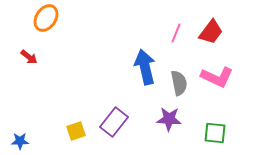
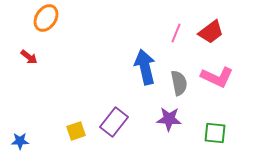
red trapezoid: rotated 16 degrees clockwise
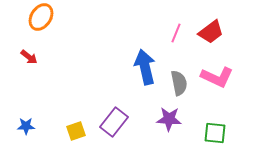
orange ellipse: moved 5 px left, 1 px up
blue star: moved 6 px right, 15 px up
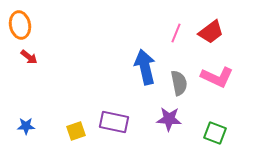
orange ellipse: moved 21 px left, 8 px down; rotated 44 degrees counterclockwise
purple rectangle: rotated 64 degrees clockwise
green square: rotated 15 degrees clockwise
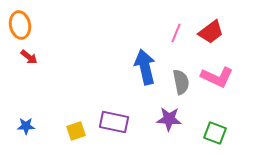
gray semicircle: moved 2 px right, 1 px up
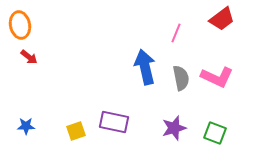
red trapezoid: moved 11 px right, 13 px up
gray semicircle: moved 4 px up
purple star: moved 5 px right, 9 px down; rotated 20 degrees counterclockwise
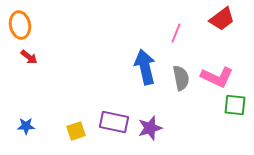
purple star: moved 24 px left
green square: moved 20 px right, 28 px up; rotated 15 degrees counterclockwise
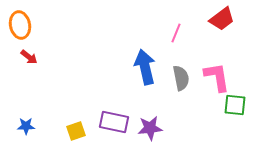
pink L-shape: rotated 124 degrees counterclockwise
purple star: rotated 10 degrees clockwise
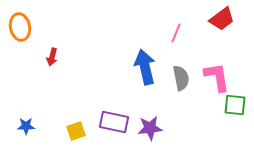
orange ellipse: moved 2 px down
red arrow: moved 23 px right; rotated 66 degrees clockwise
